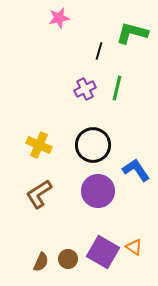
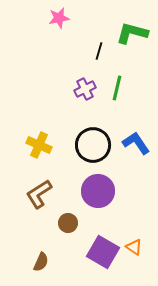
blue L-shape: moved 27 px up
brown circle: moved 36 px up
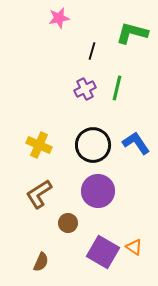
black line: moved 7 px left
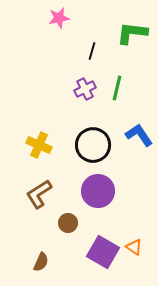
green L-shape: rotated 8 degrees counterclockwise
blue L-shape: moved 3 px right, 8 px up
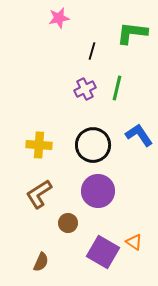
yellow cross: rotated 20 degrees counterclockwise
orange triangle: moved 5 px up
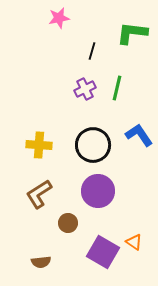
brown semicircle: rotated 60 degrees clockwise
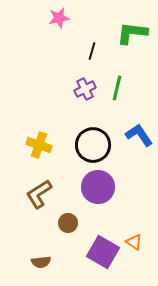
yellow cross: rotated 15 degrees clockwise
purple circle: moved 4 px up
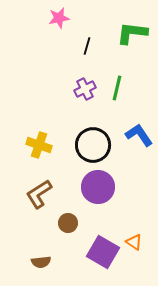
black line: moved 5 px left, 5 px up
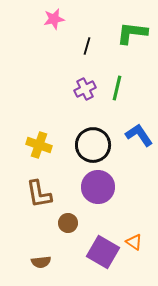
pink star: moved 5 px left, 1 px down
brown L-shape: rotated 68 degrees counterclockwise
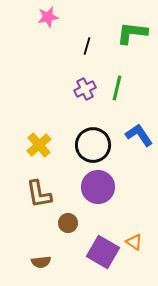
pink star: moved 6 px left, 2 px up
yellow cross: rotated 30 degrees clockwise
